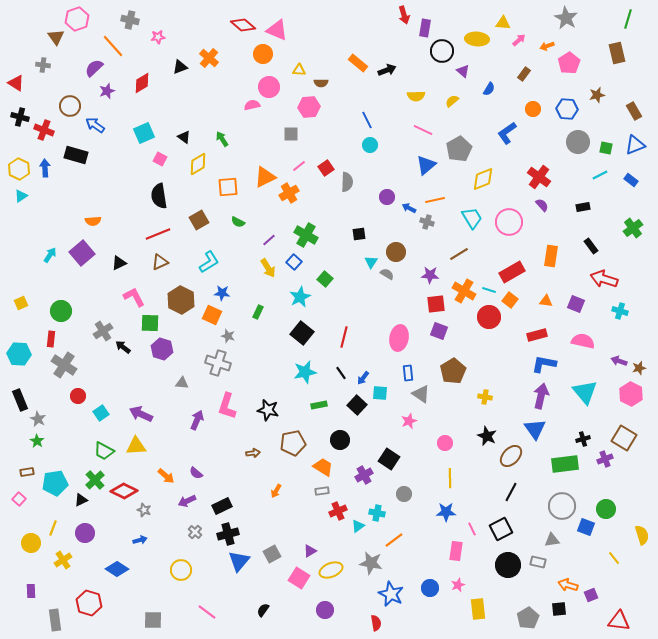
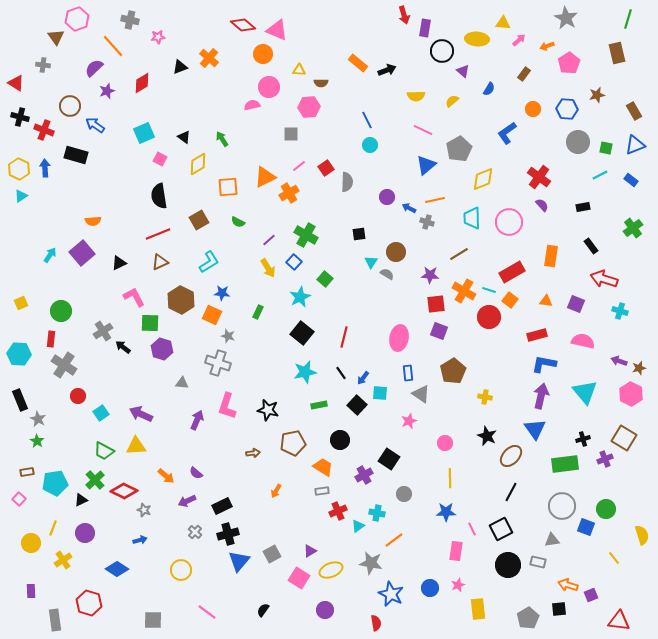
cyan trapezoid at (472, 218): rotated 150 degrees counterclockwise
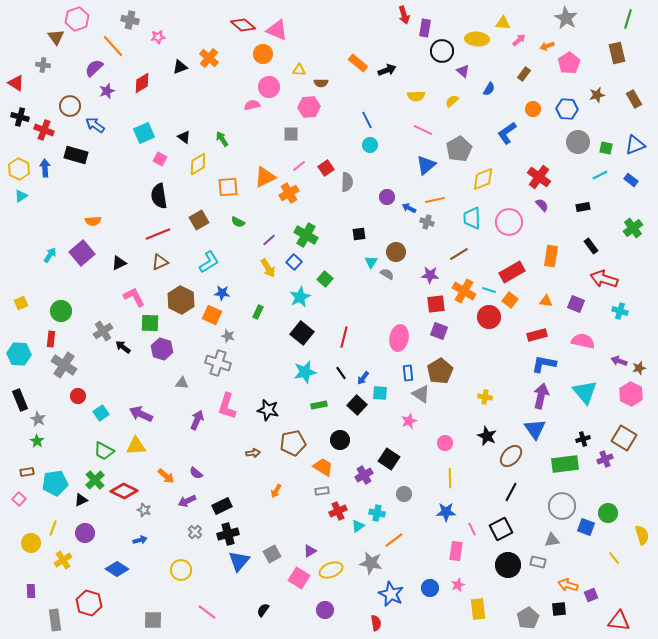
brown rectangle at (634, 111): moved 12 px up
brown pentagon at (453, 371): moved 13 px left
green circle at (606, 509): moved 2 px right, 4 px down
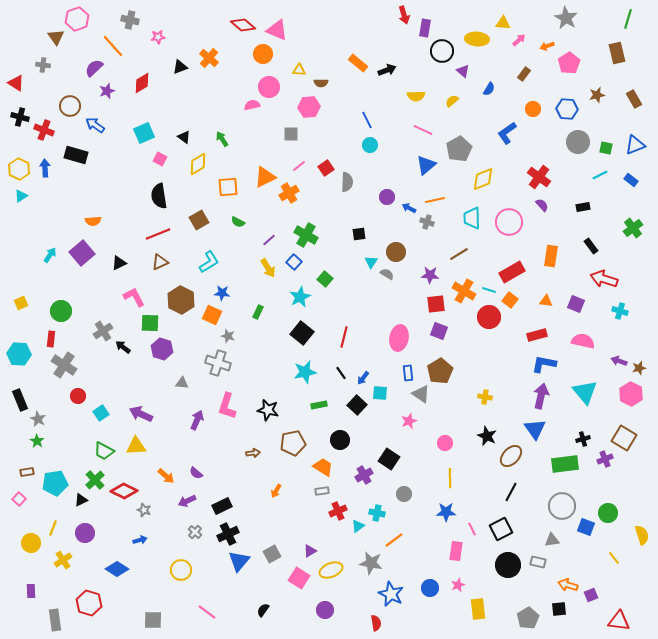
black cross at (228, 534): rotated 10 degrees counterclockwise
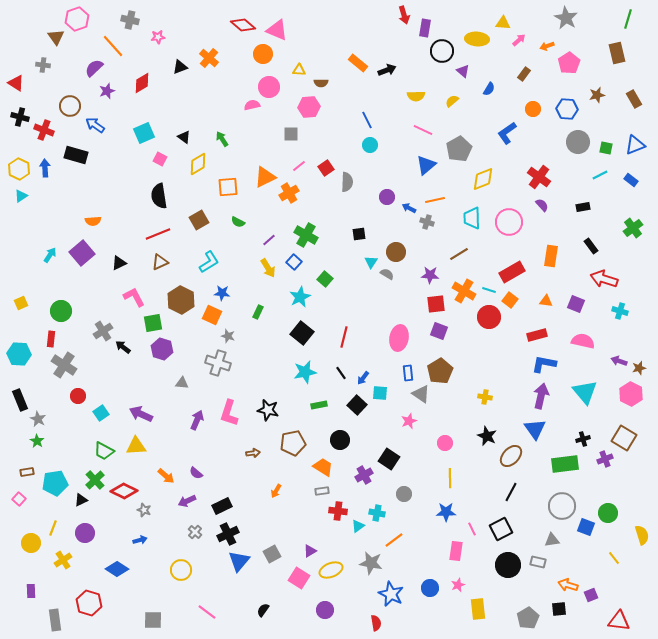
green square at (150, 323): moved 3 px right; rotated 12 degrees counterclockwise
pink L-shape at (227, 406): moved 2 px right, 7 px down
red cross at (338, 511): rotated 30 degrees clockwise
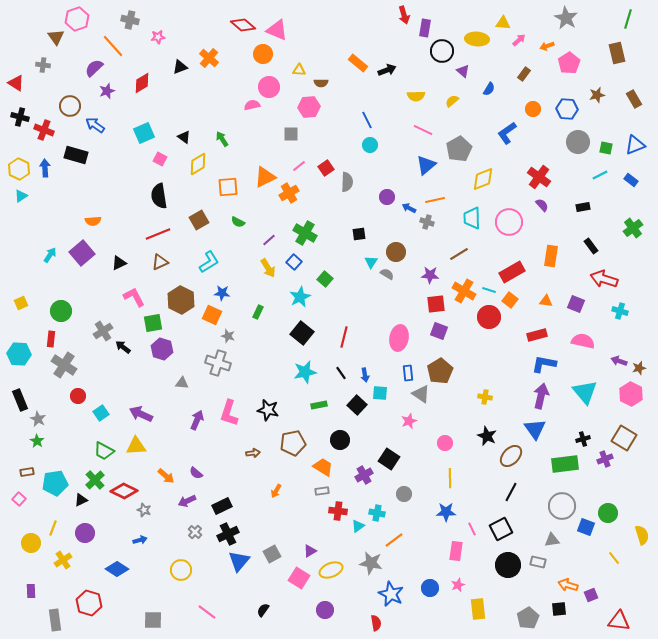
green cross at (306, 235): moved 1 px left, 2 px up
blue arrow at (363, 378): moved 2 px right, 3 px up; rotated 48 degrees counterclockwise
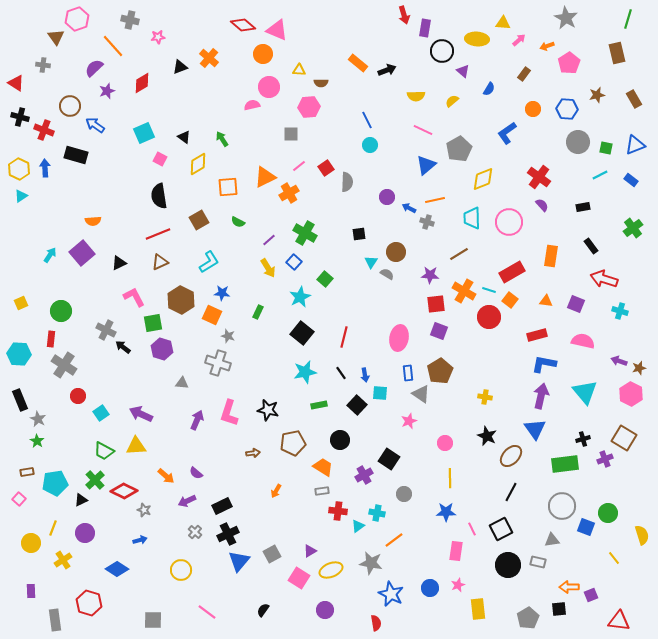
gray cross at (103, 331): moved 3 px right, 1 px up; rotated 30 degrees counterclockwise
orange arrow at (568, 585): moved 1 px right, 2 px down; rotated 18 degrees counterclockwise
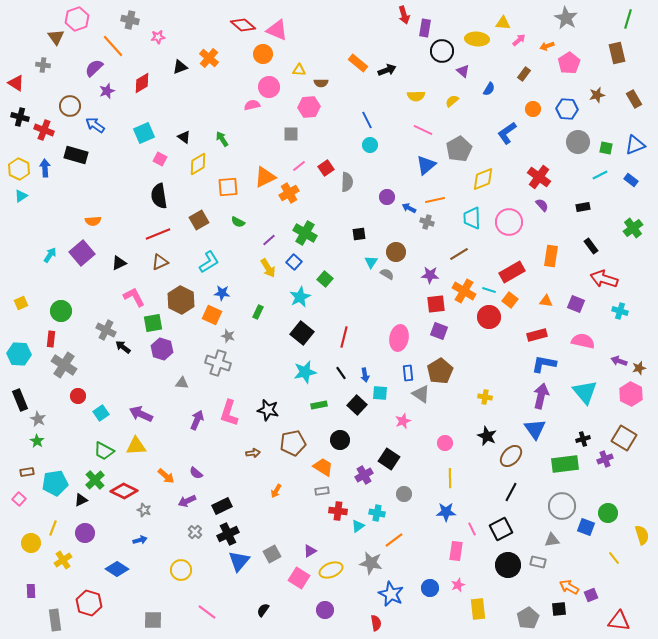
pink star at (409, 421): moved 6 px left
orange arrow at (569, 587): rotated 30 degrees clockwise
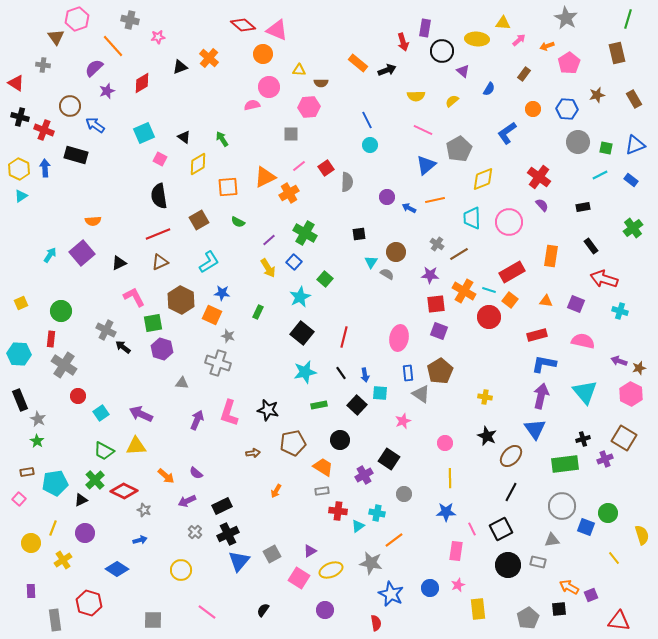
red arrow at (404, 15): moved 1 px left, 27 px down
gray cross at (427, 222): moved 10 px right, 22 px down; rotated 16 degrees clockwise
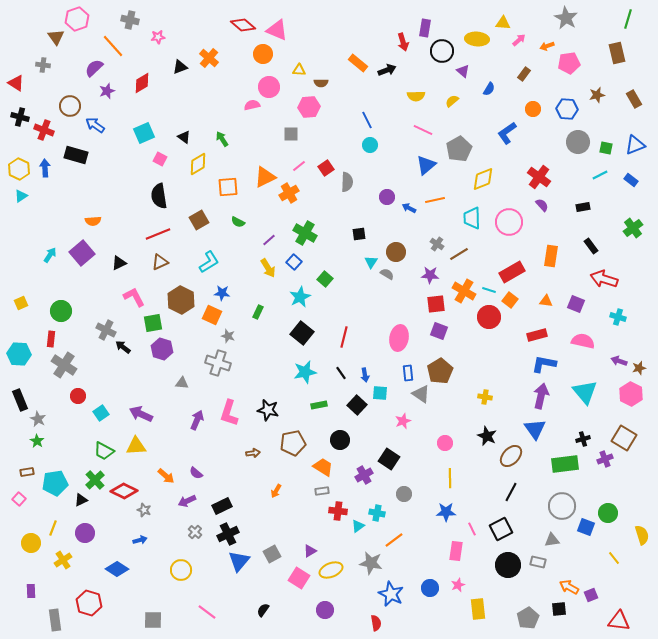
pink pentagon at (569, 63): rotated 25 degrees clockwise
cyan cross at (620, 311): moved 2 px left, 6 px down
